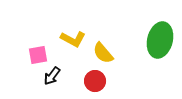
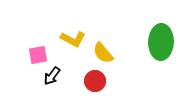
green ellipse: moved 1 px right, 2 px down; rotated 12 degrees counterclockwise
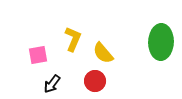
yellow L-shape: rotated 95 degrees counterclockwise
black arrow: moved 8 px down
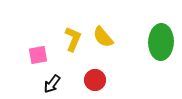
yellow semicircle: moved 16 px up
red circle: moved 1 px up
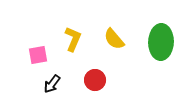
yellow semicircle: moved 11 px right, 2 px down
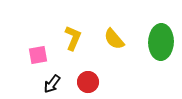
yellow L-shape: moved 1 px up
red circle: moved 7 px left, 2 px down
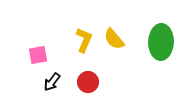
yellow L-shape: moved 11 px right, 2 px down
black arrow: moved 2 px up
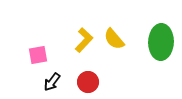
yellow L-shape: rotated 20 degrees clockwise
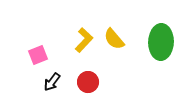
pink square: rotated 12 degrees counterclockwise
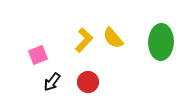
yellow semicircle: moved 1 px left, 1 px up
